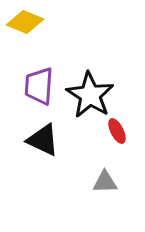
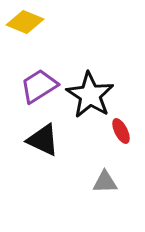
purple trapezoid: rotated 54 degrees clockwise
red ellipse: moved 4 px right
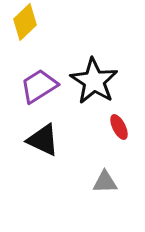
yellow diamond: rotated 66 degrees counterclockwise
black star: moved 4 px right, 14 px up
red ellipse: moved 2 px left, 4 px up
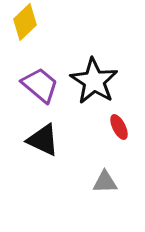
purple trapezoid: moved 1 px right, 1 px up; rotated 72 degrees clockwise
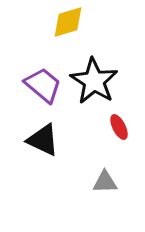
yellow diamond: moved 43 px right; rotated 27 degrees clockwise
purple trapezoid: moved 3 px right
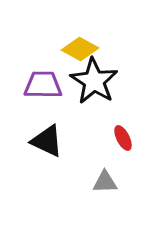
yellow diamond: moved 12 px right, 27 px down; rotated 45 degrees clockwise
purple trapezoid: rotated 39 degrees counterclockwise
red ellipse: moved 4 px right, 11 px down
black triangle: moved 4 px right, 1 px down
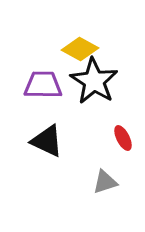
gray triangle: rotated 16 degrees counterclockwise
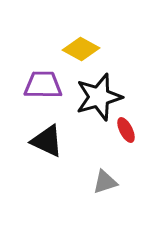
yellow diamond: moved 1 px right
black star: moved 5 px right, 16 px down; rotated 24 degrees clockwise
red ellipse: moved 3 px right, 8 px up
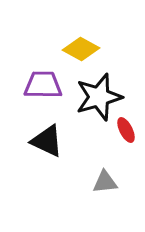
gray triangle: rotated 12 degrees clockwise
